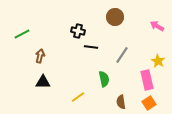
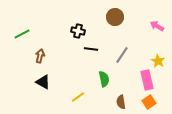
black line: moved 2 px down
black triangle: rotated 28 degrees clockwise
orange square: moved 1 px up
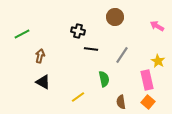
orange square: moved 1 px left; rotated 16 degrees counterclockwise
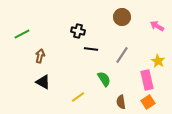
brown circle: moved 7 px right
green semicircle: rotated 21 degrees counterclockwise
orange square: rotated 16 degrees clockwise
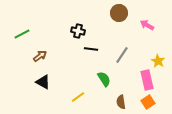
brown circle: moved 3 px left, 4 px up
pink arrow: moved 10 px left, 1 px up
brown arrow: rotated 40 degrees clockwise
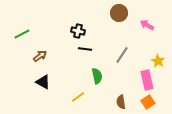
black line: moved 6 px left
green semicircle: moved 7 px left, 3 px up; rotated 21 degrees clockwise
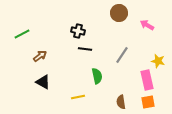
yellow star: rotated 16 degrees counterclockwise
yellow line: rotated 24 degrees clockwise
orange square: rotated 24 degrees clockwise
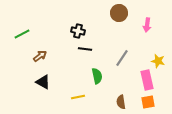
pink arrow: rotated 112 degrees counterclockwise
gray line: moved 3 px down
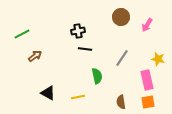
brown circle: moved 2 px right, 4 px down
pink arrow: rotated 24 degrees clockwise
black cross: rotated 24 degrees counterclockwise
brown arrow: moved 5 px left
yellow star: moved 2 px up
black triangle: moved 5 px right, 11 px down
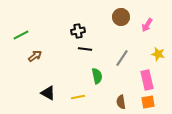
green line: moved 1 px left, 1 px down
yellow star: moved 5 px up
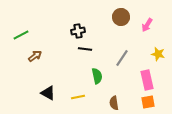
brown semicircle: moved 7 px left, 1 px down
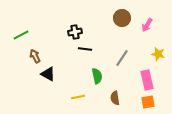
brown circle: moved 1 px right, 1 px down
black cross: moved 3 px left, 1 px down
brown arrow: rotated 80 degrees counterclockwise
black triangle: moved 19 px up
brown semicircle: moved 1 px right, 5 px up
